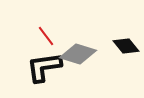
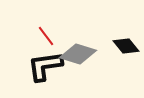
black L-shape: moved 1 px right, 1 px up
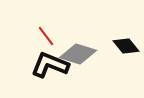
black L-shape: moved 5 px right, 1 px up; rotated 30 degrees clockwise
